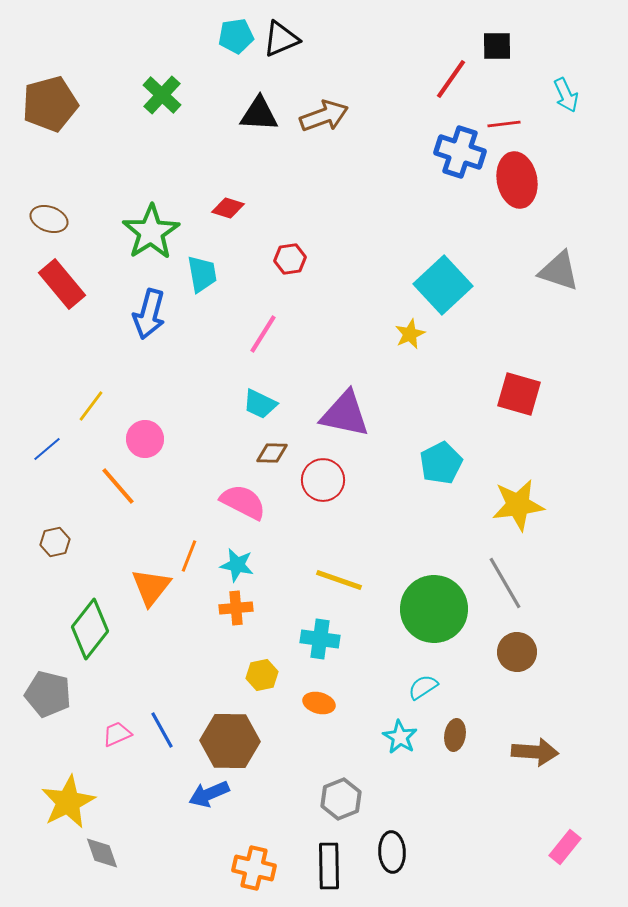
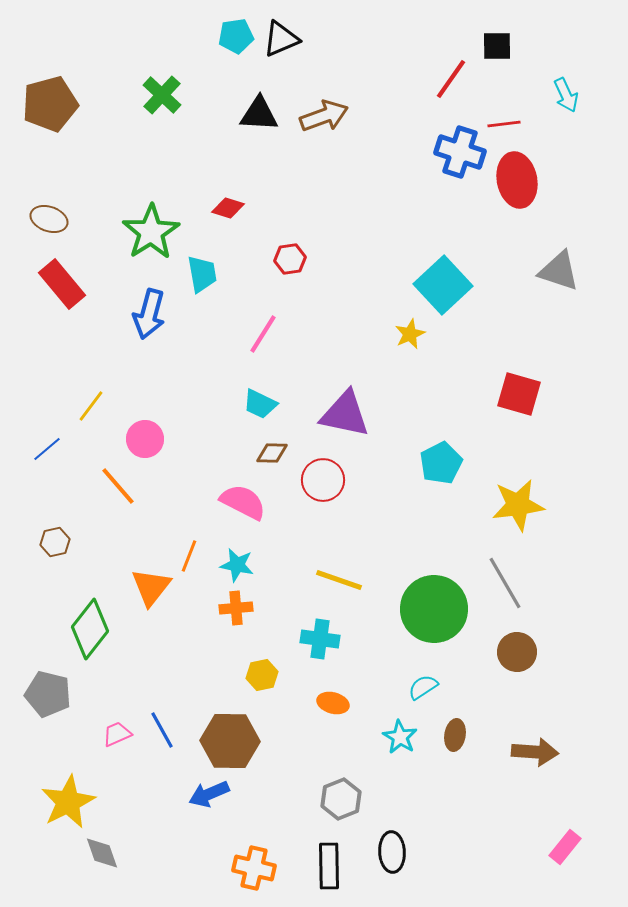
orange ellipse at (319, 703): moved 14 px right
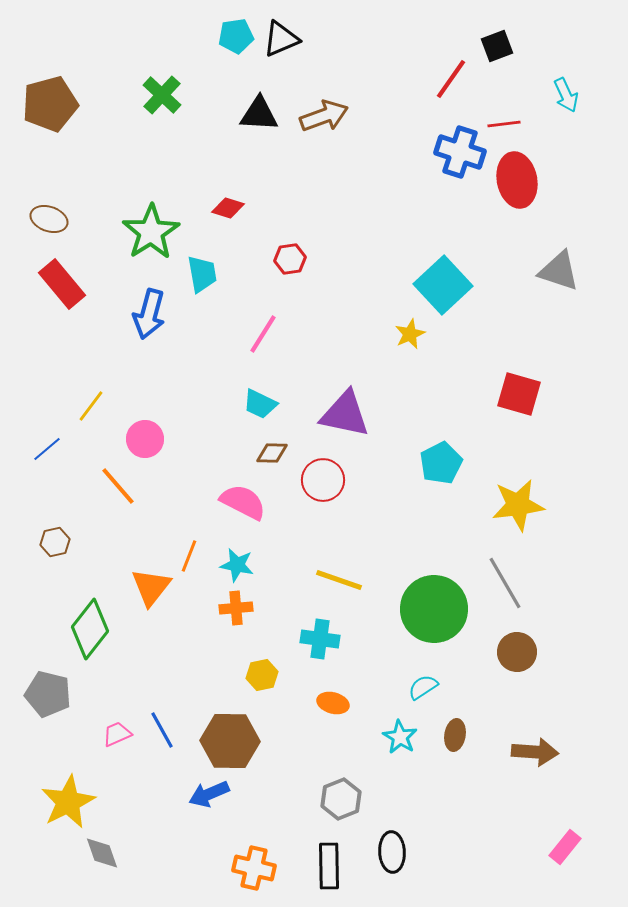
black square at (497, 46): rotated 20 degrees counterclockwise
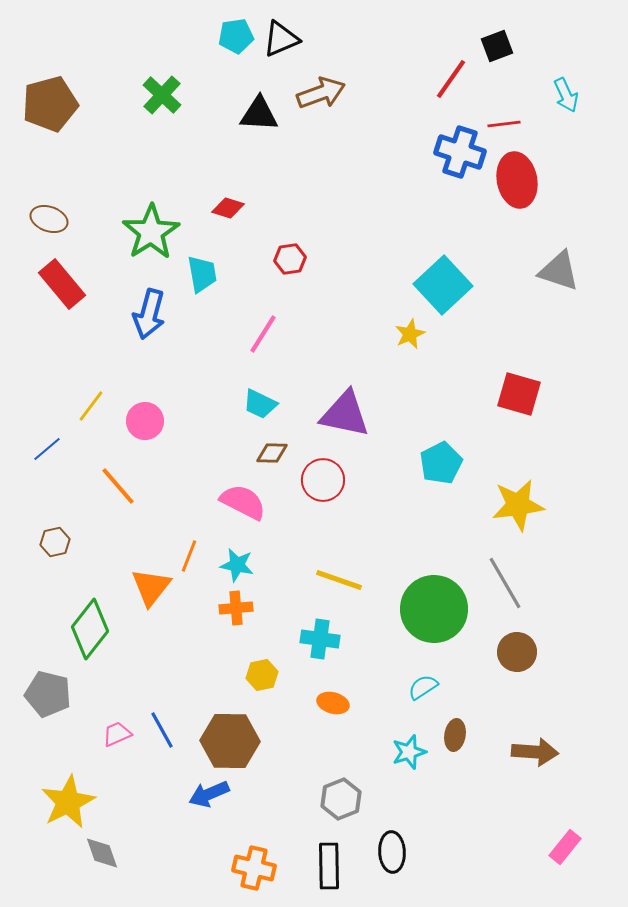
brown arrow at (324, 116): moved 3 px left, 23 px up
pink circle at (145, 439): moved 18 px up
cyan star at (400, 737): moved 9 px right, 15 px down; rotated 24 degrees clockwise
